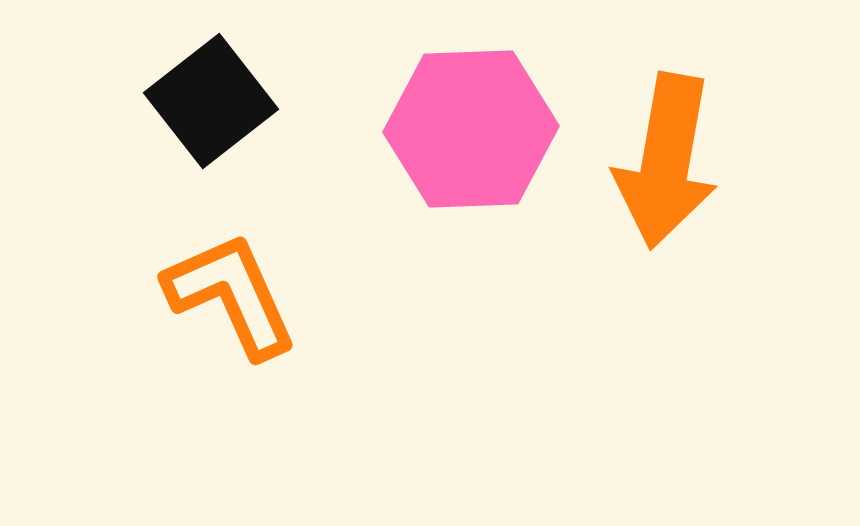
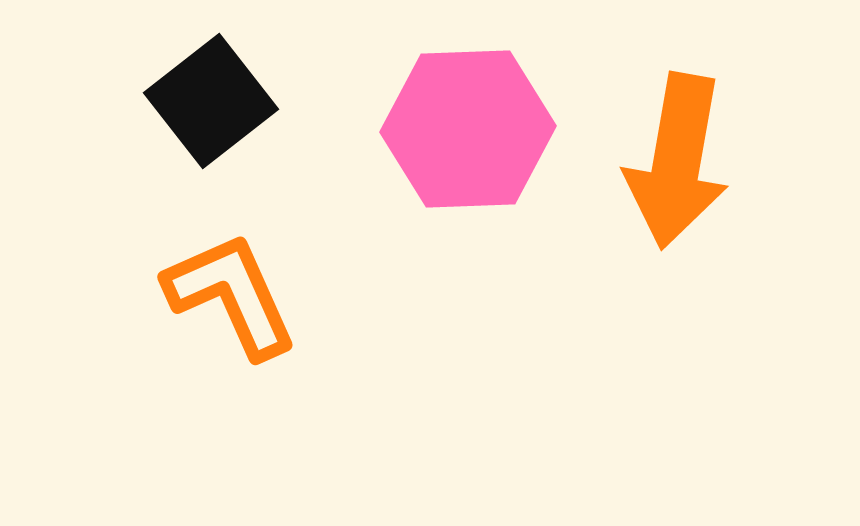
pink hexagon: moved 3 px left
orange arrow: moved 11 px right
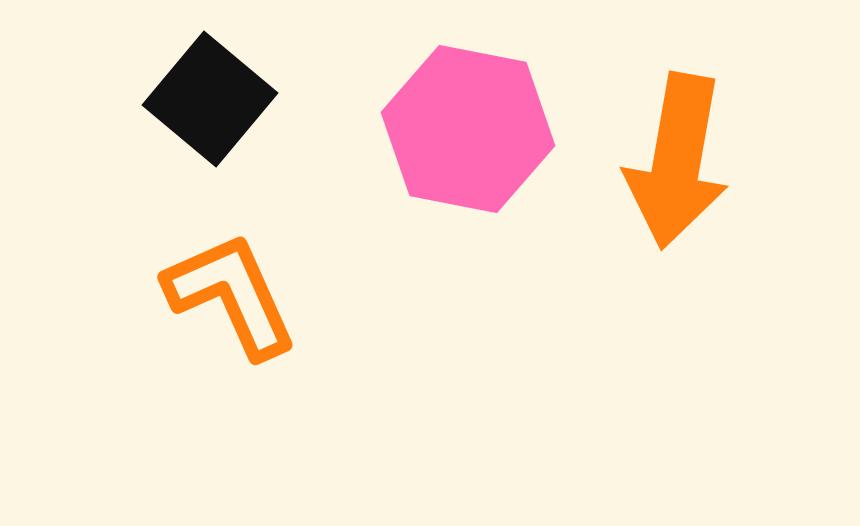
black square: moved 1 px left, 2 px up; rotated 12 degrees counterclockwise
pink hexagon: rotated 13 degrees clockwise
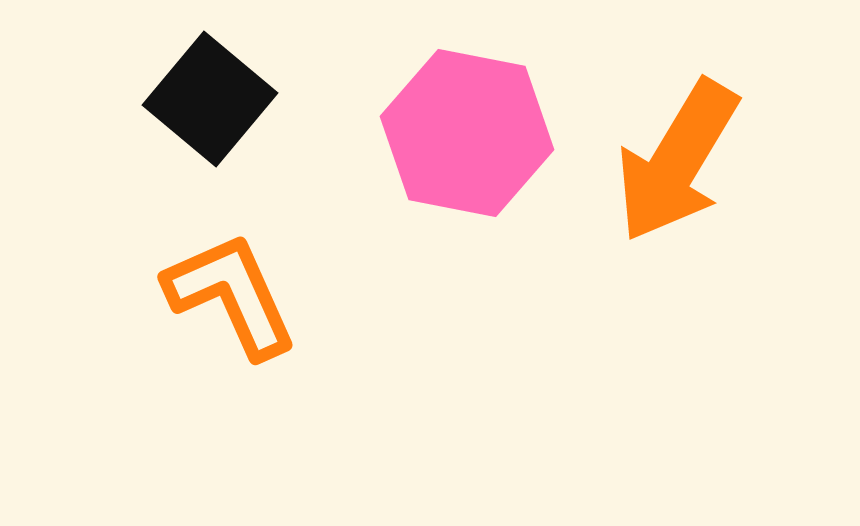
pink hexagon: moved 1 px left, 4 px down
orange arrow: rotated 21 degrees clockwise
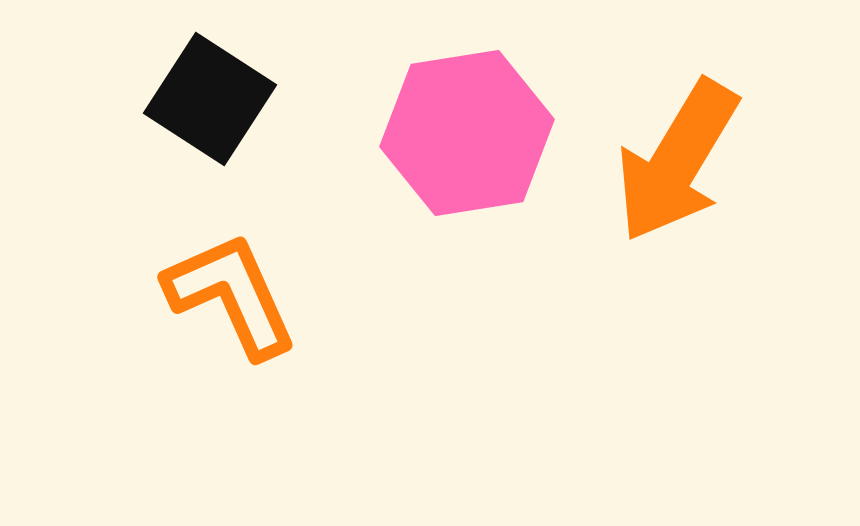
black square: rotated 7 degrees counterclockwise
pink hexagon: rotated 20 degrees counterclockwise
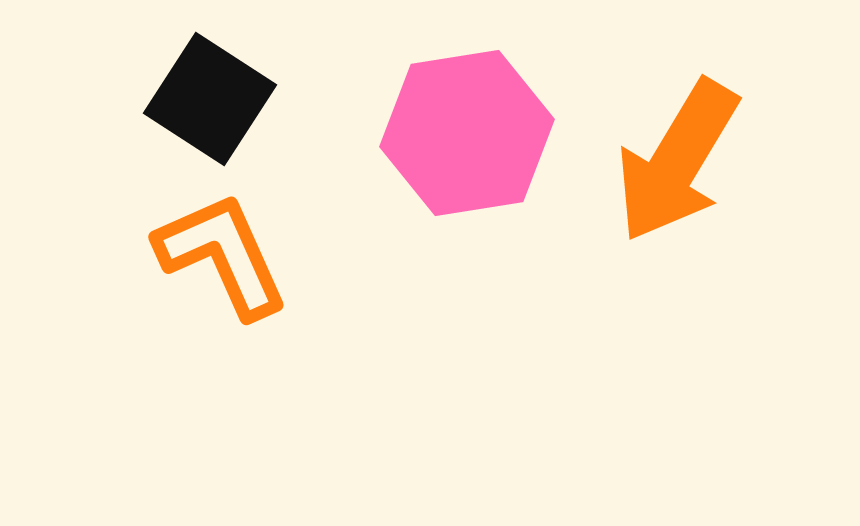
orange L-shape: moved 9 px left, 40 px up
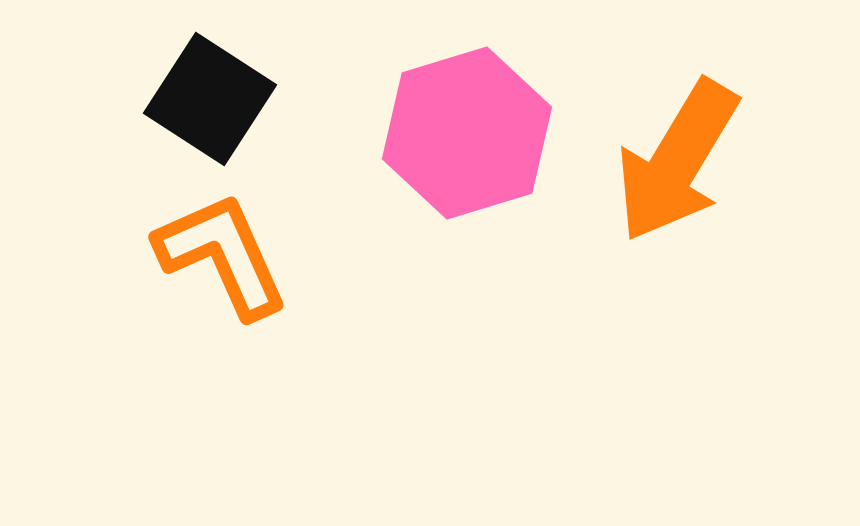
pink hexagon: rotated 8 degrees counterclockwise
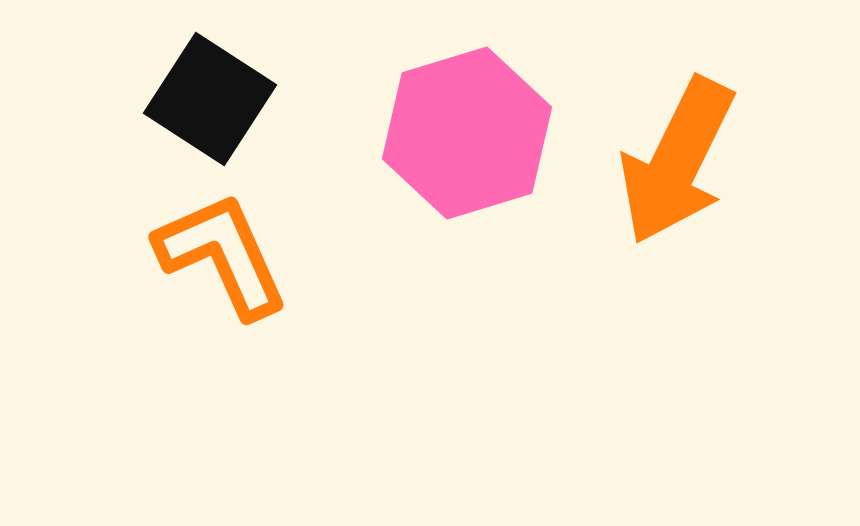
orange arrow: rotated 5 degrees counterclockwise
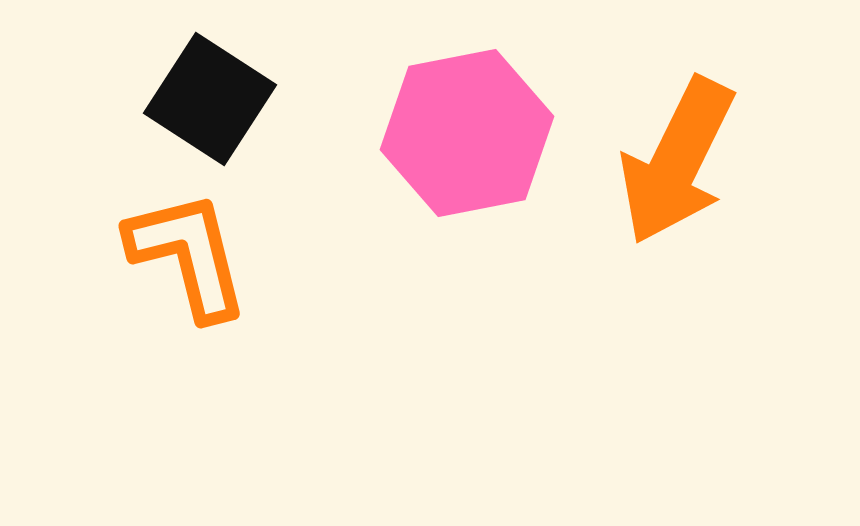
pink hexagon: rotated 6 degrees clockwise
orange L-shape: moved 34 px left; rotated 10 degrees clockwise
